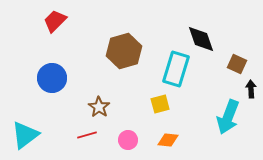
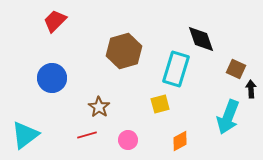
brown square: moved 1 px left, 5 px down
orange diamond: moved 12 px right, 1 px down; rotated 35 degrees counterclockwise
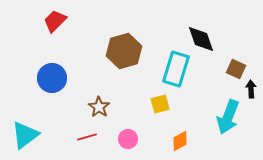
red line: moved 2 px down
pink circle: moved 1 px up
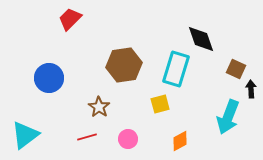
red trapezoid: moved 15 px right, 2 px up
brown hexagon: moved 14 px down; rotated 8 degrees clockwise
blue circle: moved 3 px left
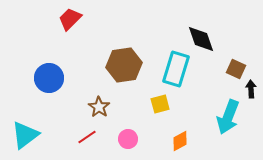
red line: rotated 18 degrees counterclockwise
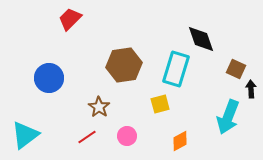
pink circle: moved 1 px left, 3 px up
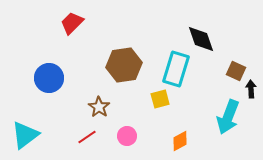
red trapezoid: moved 2 px right, 4 px down
brown square: moved 2 px down
yellow square: moved 5 px up
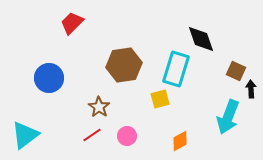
red line: moved 5 px right, 2 px up
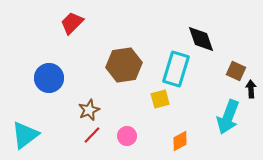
brown star: moved 10 px left, 3 px down; rotated 15 degrees clockwise
red line: rotated 12 degrees counterclockwise
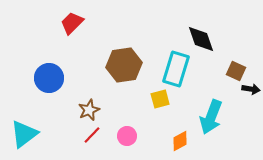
black arrow: rotated 102 degrees clockwise
cyan arrow: moved 17 px left
cyan triangle: moved 1 px left, 1 px up
